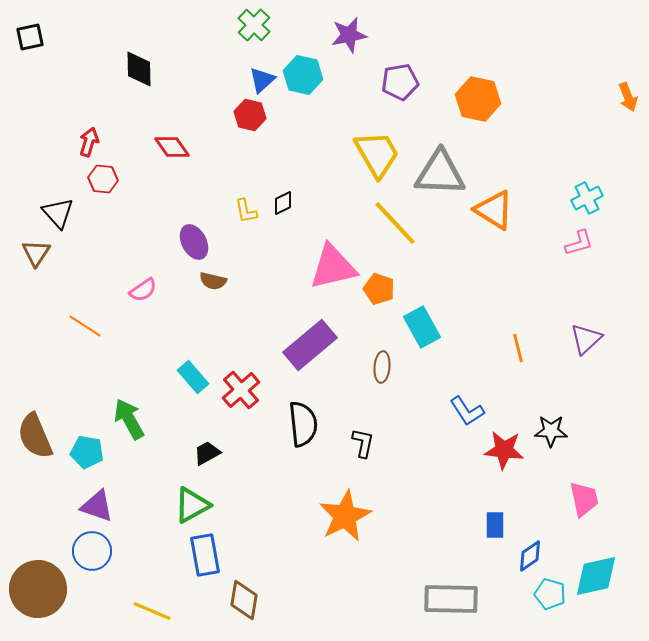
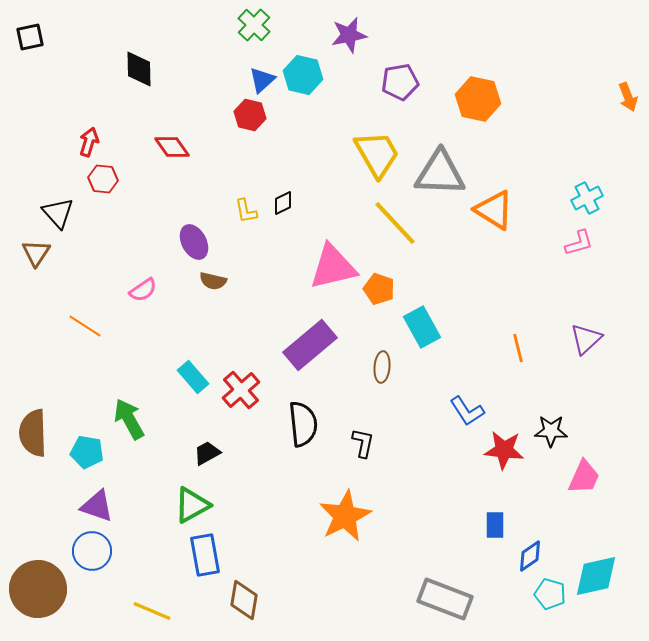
brown semicircle at (35, 436): moved 2 px left, 3 px up; rotated 21 degrees clockwise
pink trapezoid at (584, 499): moved 22 px up; rotated 36 degrees clockwise
gray rectangle at (451, 599): moved 6 px left; rotated 20 degrees clockwise
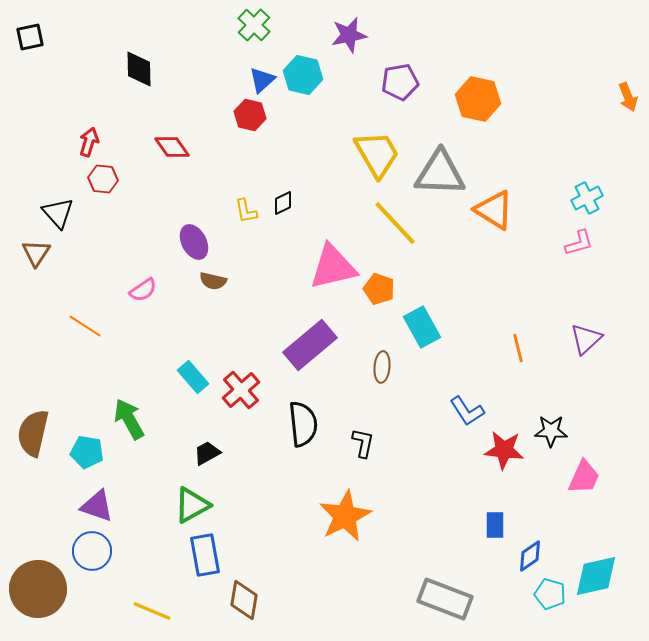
brown semicircle at (33, 433): rotated 15 degrees clockwise
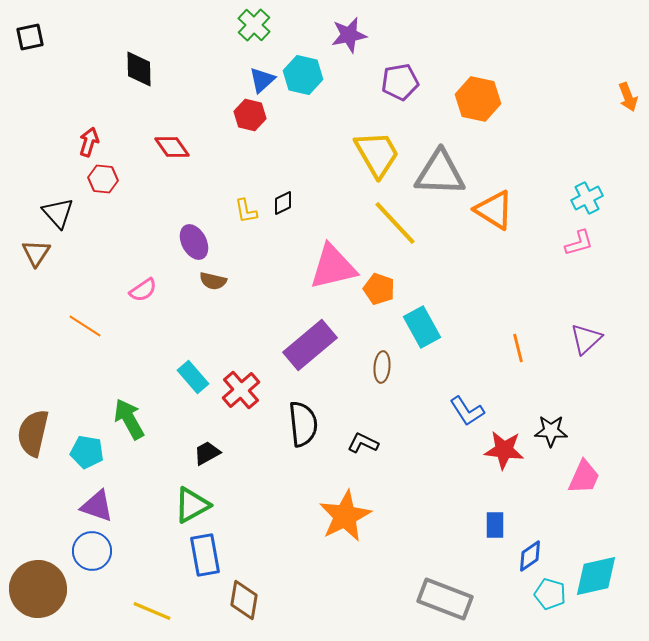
black L-shape at (363, 443): rotated 76 degrees counterclockwise
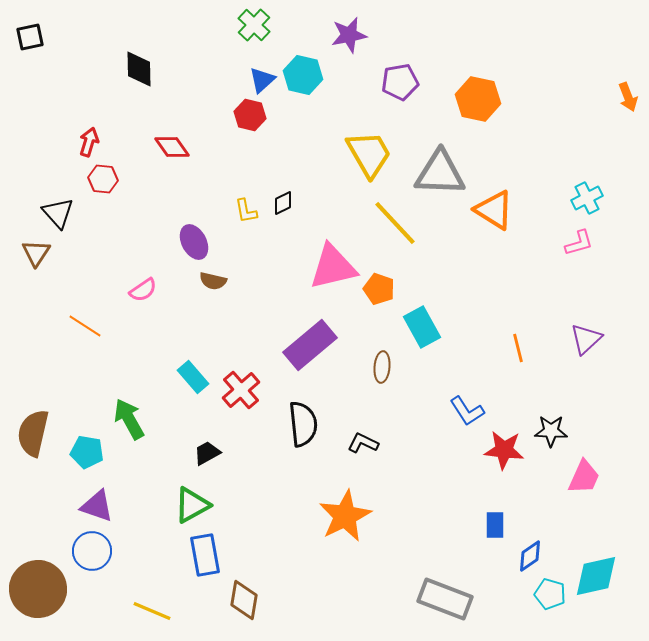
yellow trapezoid at (377, 154): moved 8 px left
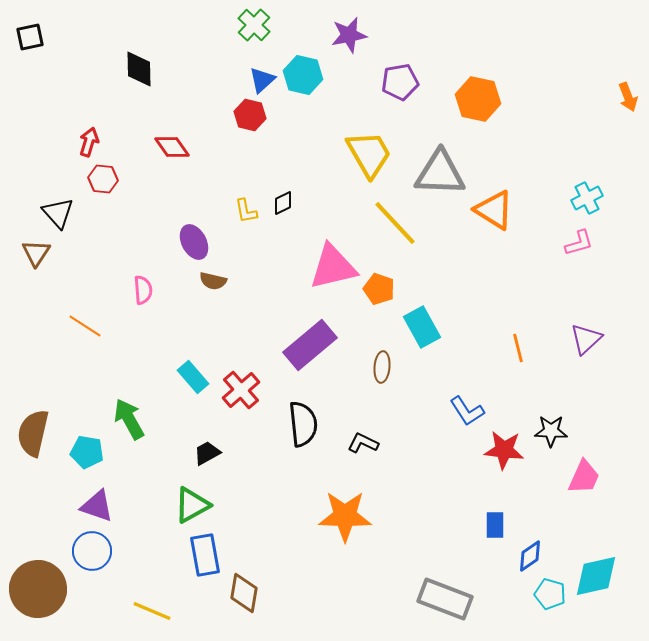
pink semicircle at (143, 290): rotated 60 degrees counterclockwise
orange star at (345, 516): rotated 28 degrees clockwise
brown diamond at (244, 600): moved 7 px up
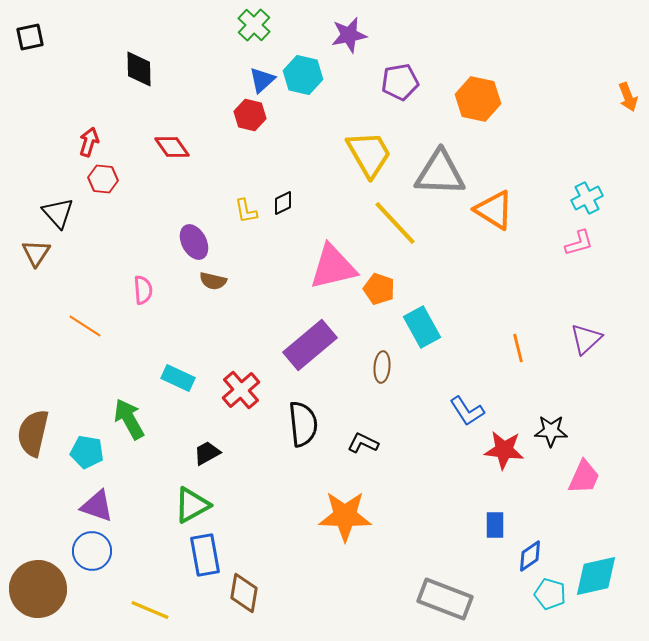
cyan rectangle at (193, 377): moved 15 px left, 1 px down; rotated 24 degrees counterclockwise
yellow line at (152, 611): moved 2 px left, 1 px up
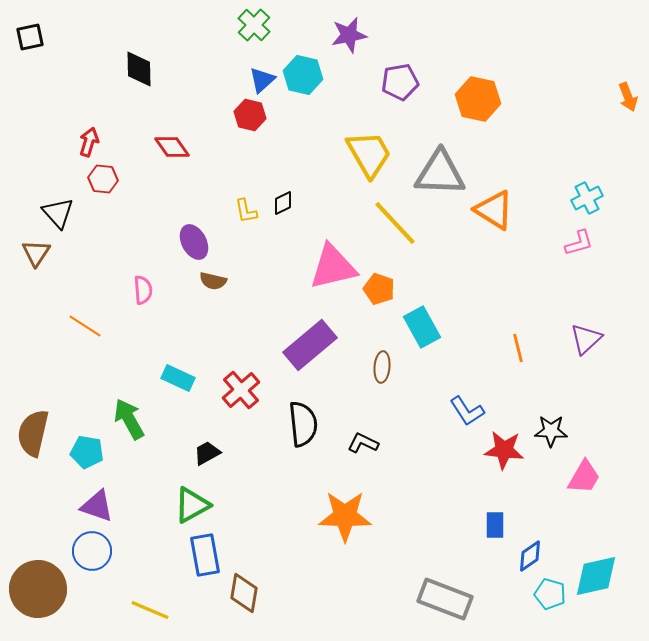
pink trapezoid at (584, 477): rotated 6 degrees clockwise
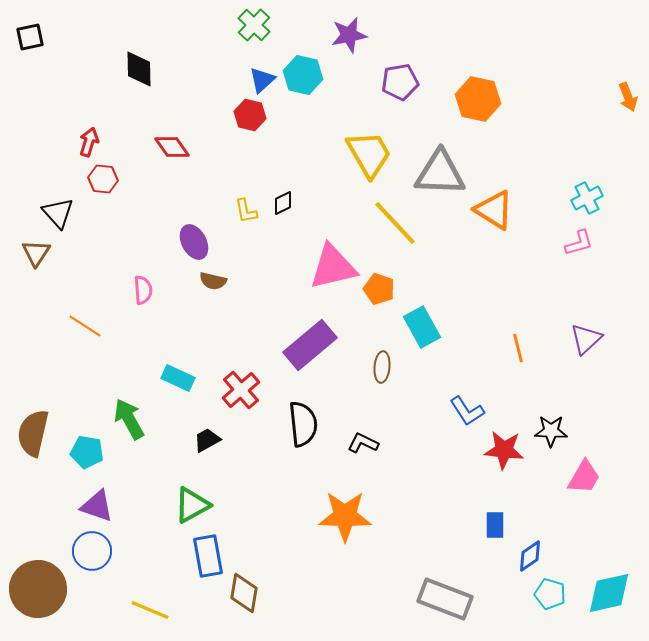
black trapezoid at (207, 453): moved 13 px up
blue rectangle at (205, 555): moved 3 px right, 1 px down
cyan diamond at (596, 576): moved 13 px right, 17 px down
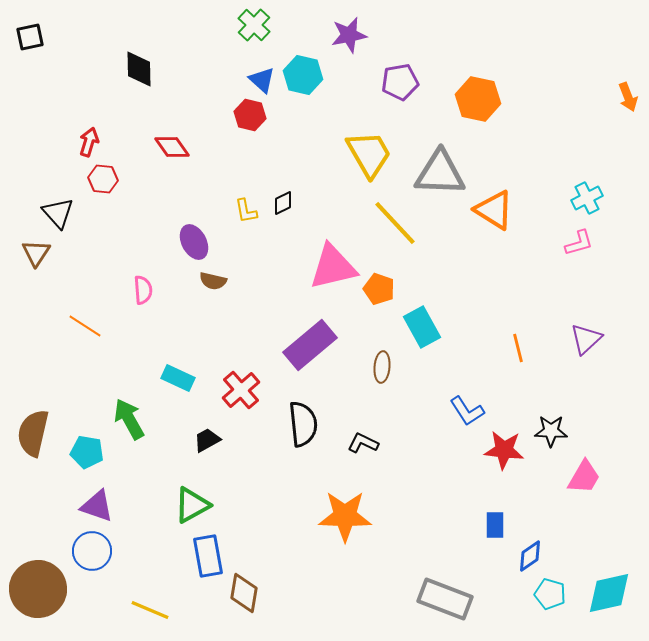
blue triangle at (262, 80): rotated 36 degrees counterclockwise
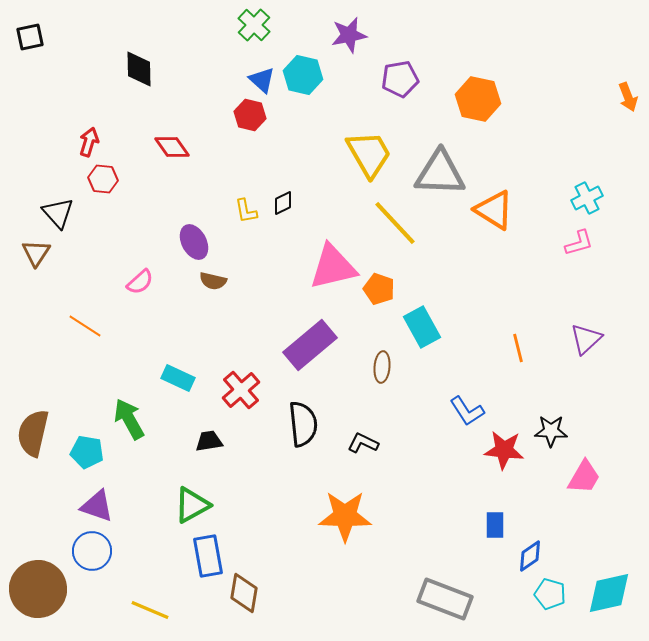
purple pentagon at (400, 82): moved 3 px up
pink semicircle at (143, 290): moved 3 px left, 8 px up; rotated 52 degrees clockwise
black trapezoid at (207, 440): moved 2 px right, 1 px down; rotated 20 degrees clockwise
